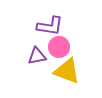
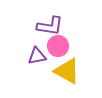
pink circle: moved 1 px left, 1 px up
yellow triangle: rotated 8 degrees clockwise
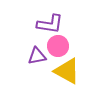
purple L-shape: moved 2 px up
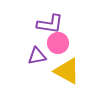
pink circle: moved 3 px up
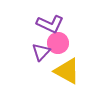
purple L-shape: rotated 16 degrees clockwise
purple triangle: moved 4 px right, 4 px up; rotated 36 degrees counterclockwise
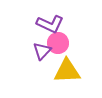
purple triangle: moved 1 px right, 1 px up
yellow triangle: rotated 32 degrees counterclockwise
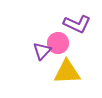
purple L-shape: moved 27 px right
yellow triangle: moved 1 px down
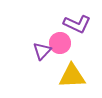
pink circle: moved 2 px right
yellow triangle: moved 5 px right, 4 px down
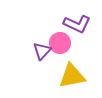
yellow triangle: rotated 8 degrees counterclockwise
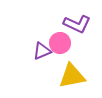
purple triangle: rotated 24 degrees clockwise
